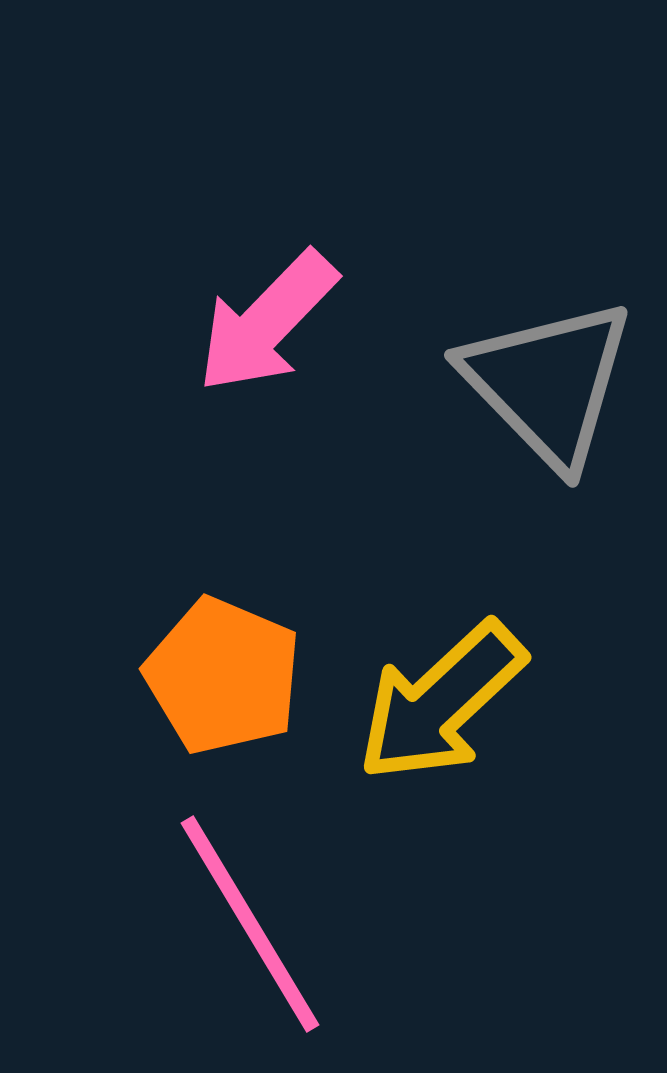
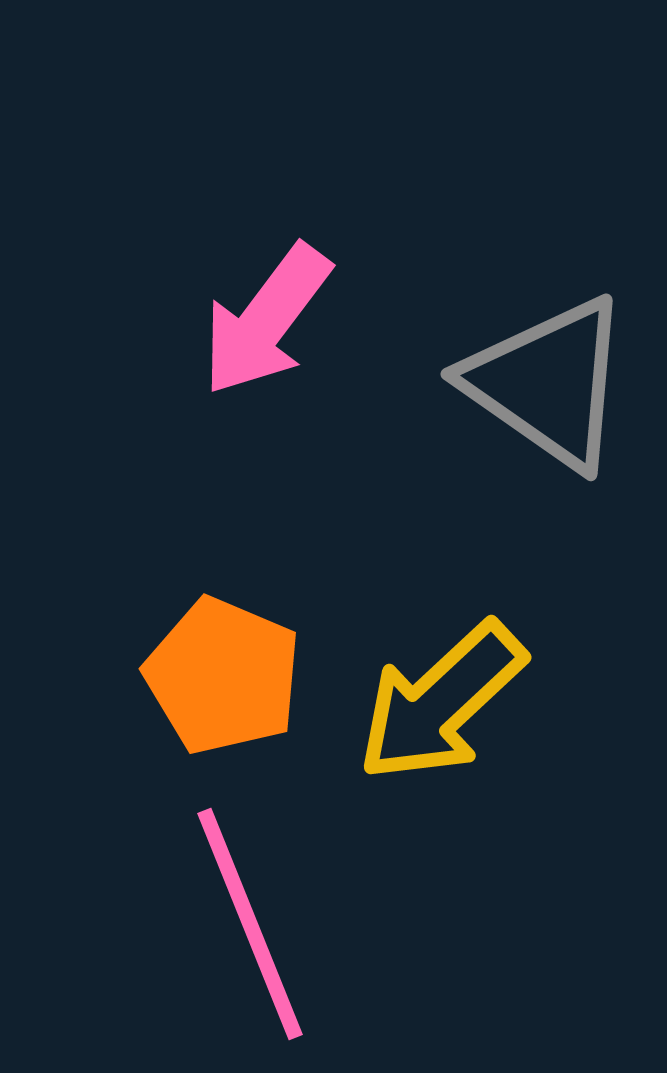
pink arrow: moved 1 px left, 2 px up; rotated 7 degrees counterclockwise
gray triangle: rotated 11 degrees counterclockwise
pink line: rotated 9 degrees clockwise
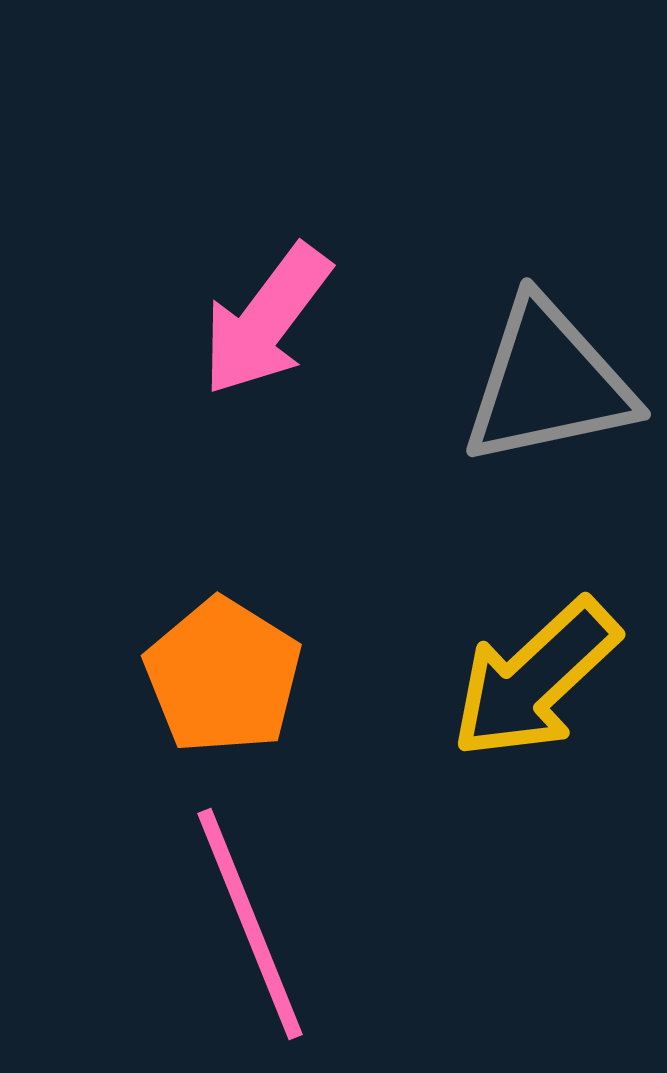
gray triangle: rotated 47 degrees counterclockwise
orange pentagon: rotated 9 degrees clockwise
yellow arrow: moved 94 px right, 23 px up
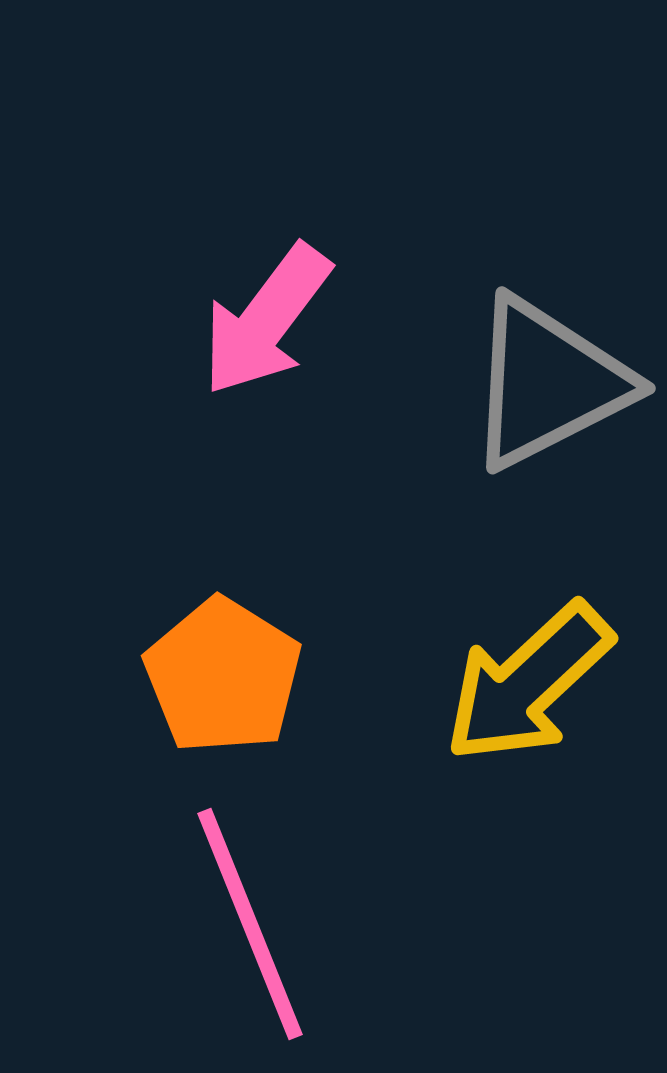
gray triangle: rotated 15 degrees counterclockwise
yellow arrow: moved 7 px left, 4 px down
